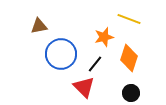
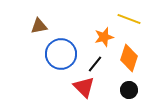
black circle: moved 2 px left, 3 px up
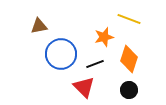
orange diamond: moved 1 px down
black line: rotated 30 degrees clockwise
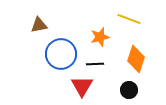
brown triangle: moved 1 px up
orange star: moved 4 px left
orange diamond: moved 7 px right
black line: rotated 18 degrees clockwise
red triangle: moved 2 px left, 1 px up; rotated 15 degrees clockwise
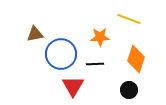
brown triangle: moved 4 px left, 9 px down
orange star: rotated 12 degrees clockwise
red triangle: moved 9 px left
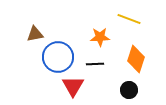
blue circle: moved 3 px left, 3 px down
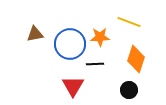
yellow line: moved 3 px down
blue circle: moved 12 px right, 13 px up
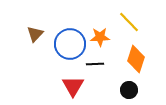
yellow line: rotated 25 degrees clockwise
brown triangle: rotated 36 degrees counterclockwise
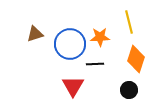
yellow line: rotated 30 degrees clockwise
brown triangle: rotated 30 degrees clockwise
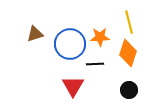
orange diamond: moved 8 px left, 6 px up
